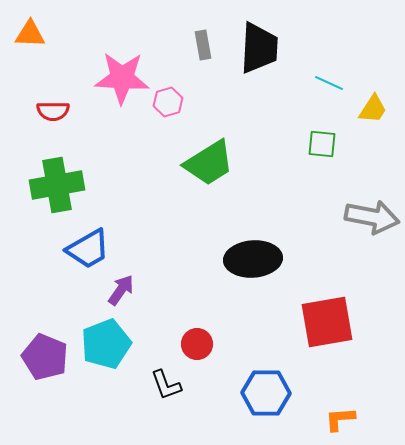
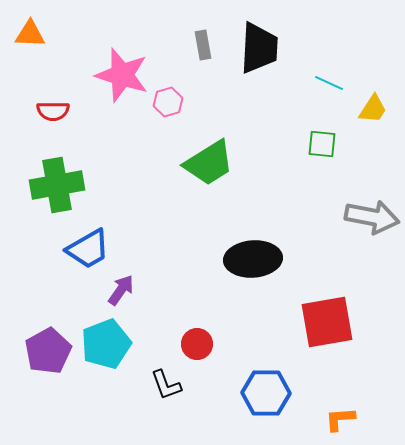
pink star: moved 3 px up; rotated 14 degrees clockwise
purple pentagon: moved 3 px right, 6 px up; rotated 21 degrees clockwise
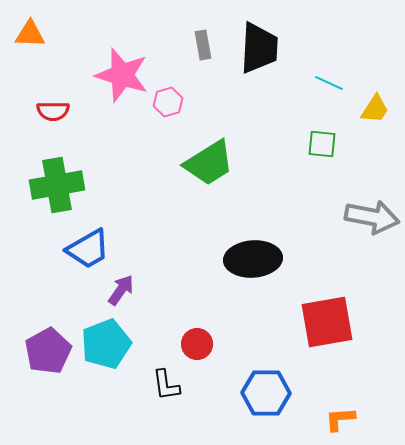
yellow trapezoid: moved 2 px right
black L-shape: rotated 12 degrees clockwise
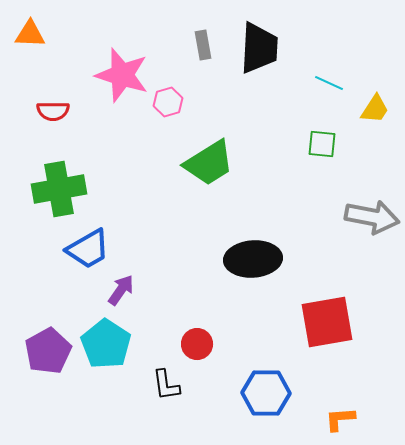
green cross: moved 2 px right, 4 px down
cyan pentagon: rotated 18 degrees counterclockwise
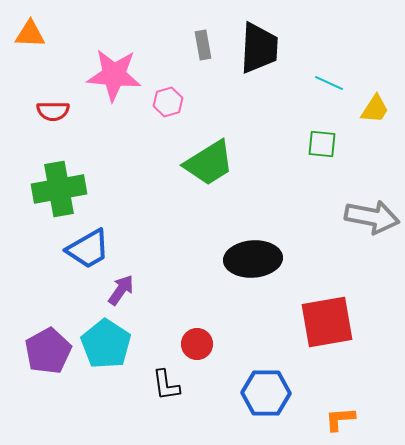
pink star: moved 8 px left; rotated 12 degrees counterclockwise
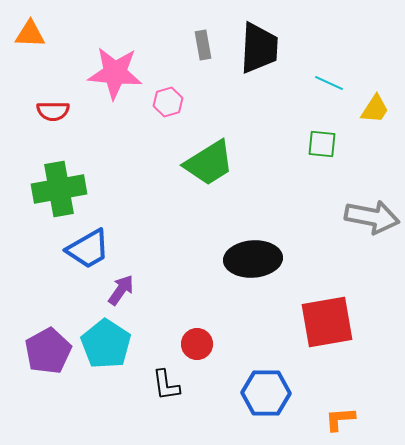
pink star: moved 1 px right, 2 px up
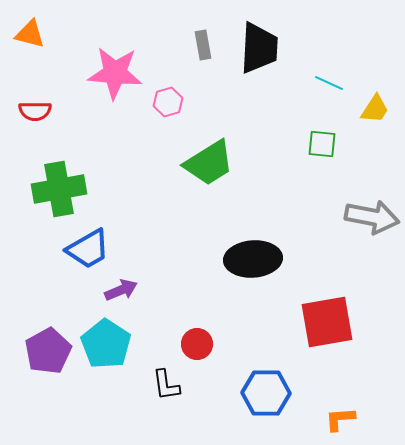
orange triangle: rotated 12 degrees clockwise
red semicircle: moved 18 px left
purple arrow: rotated 32 degrees clockwise
